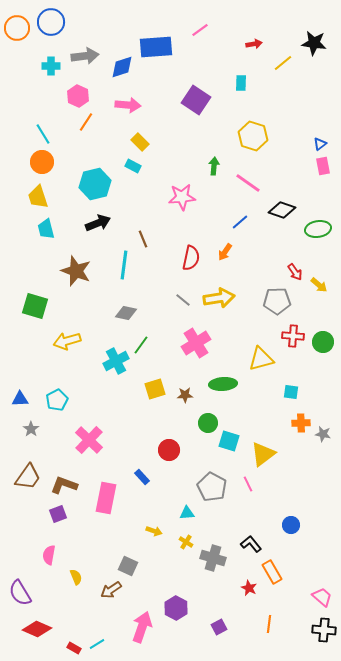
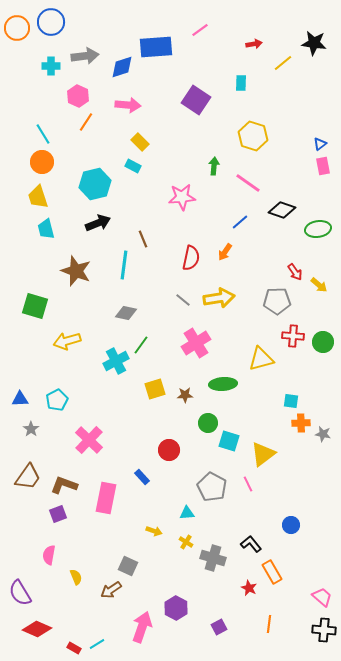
cyan square at (291, 392): moved 9 px down
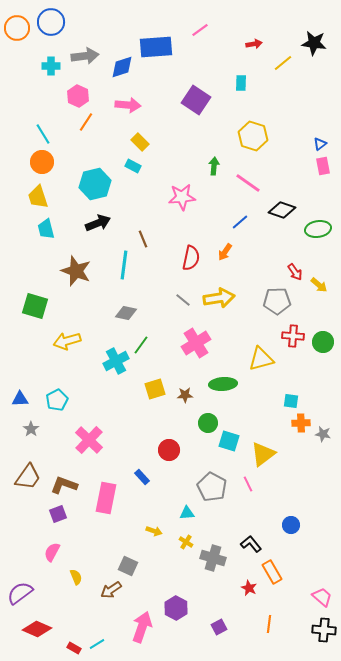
pink semicircle at (49, 555): moved 3 px right, 3 px up; rotated 18 degrees clockwise
purple semicircle at (20, 593): rotated 84 degrees clockwise
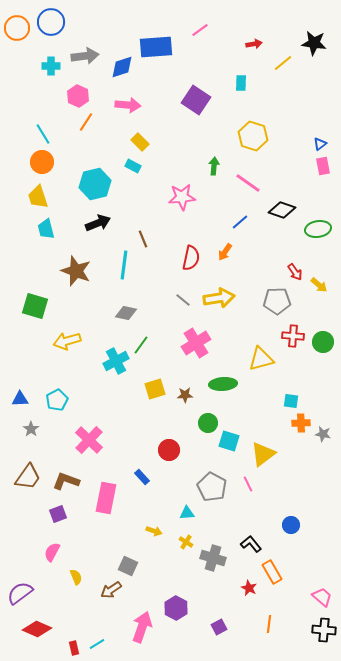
brown L-shape at (64, 485): moved 2 px right, 4 px up
red rectangle at (74, 648): rotated 48 degrees clockwise
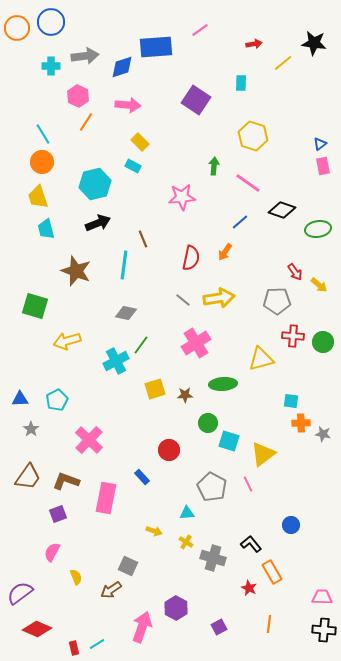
pink trapezoid at (322, 597): rotated 40 degrees counterclockwise
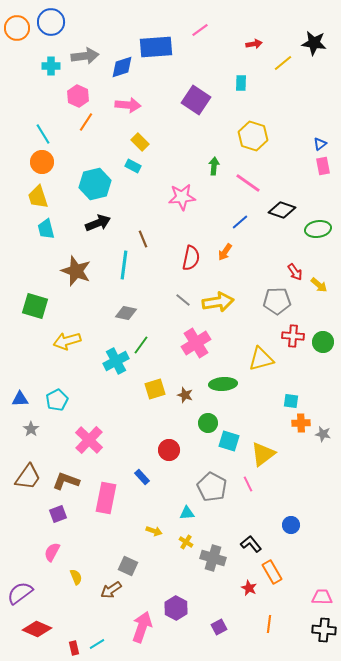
yellow arrow at (219, 298): moved 1 px left, 4 px down
brown star at (185, 395): rotated 21 degrees clockwise
